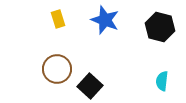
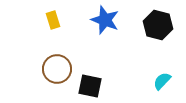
yellow rectangle: moved 5 px left, 1 px down
black hexagon: moved 2 px left, 2 px up
cyan semicircle: rotated 36 degrees clockwise
black square: rotated 30 degrees counterclockwise
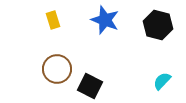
black square: rotated 15 degrees clockwise
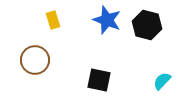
blue star: moved 2 px right
black hexagon: moved 11 px left
brown circle: moved 22 px left, 9 px up
black square: moved 9 px right, 6 px up; rotated 15 degrees counterclockwise
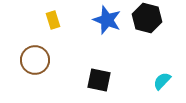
black hexagon: moved 7 px up
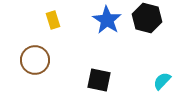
blue star: rotated 12 degrees clockwise
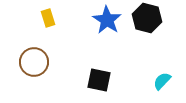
yellow rectangle: moved 5 px left, 2 px up
brown circle: moved 1 px left, 2 px down
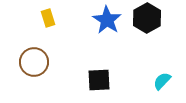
black hexagon: rotated 16 degrees clockwise
black square: rotated 15 degrees counterclockwise
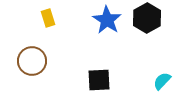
brown circle: moved 2 px left, 1 px up
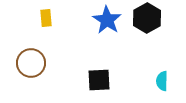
yellow rectangle: moved 2 px left; rotated 12 degrees clockwise
brown circle: moved 1 px left, 2 px down
cyan semicircle: rotated 42 degrees counterclockwise
